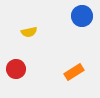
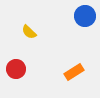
blue circle: moved 3 px right
yellow semicircle: rotated 56 degrees clockwise
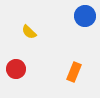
orange rectangle: rotated 36 degrees counterclockwise
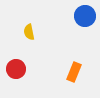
yellow semicircle: rotated 35 degrees clockwise
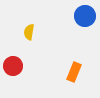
yellow semicircle: rotated 21 degrees clockwise
red circle: moved 3 px left, 3 px up
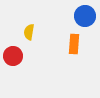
red circle: moved 10 px up
orange rectangle: moved 28 px up; rotated 18 degrees counterclockwise
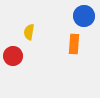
blue circle: moved 1 px left
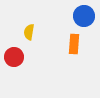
red circle: moved 1 px right, 1 px down
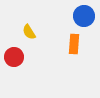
yellow semicircle: rotated 42 degrees counterclockwise
